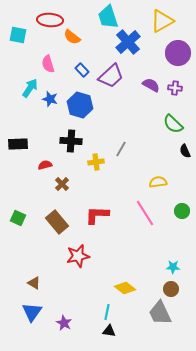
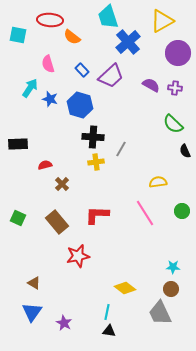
black cross: moved 22 px right, 4 px up
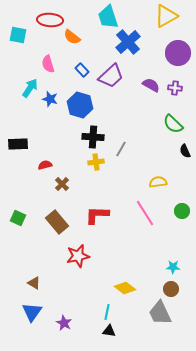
yellow triangle: moved 4 px right, 5 px up
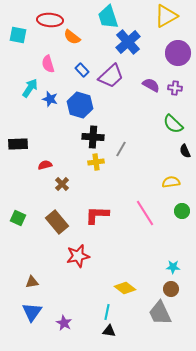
yellow semicircle: moved 13 px right
brown triangle: moved 2 px left, 1 px up; rotated 40 degrees counterclockwise
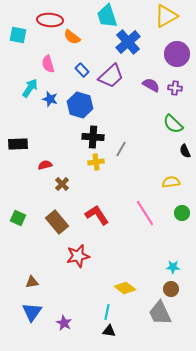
cyan trapezoid: moved 1 px left, 1 px up
purple circle: moved 1 px left, 1 px down
green circle: moved 2 px down
red L-shape: rotated 55 degrees clockwise
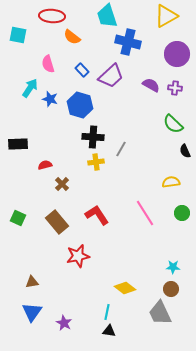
red ellipse: moved 2 px right, 4 px up
blue cross: rotated 35 degrees counterclockwise
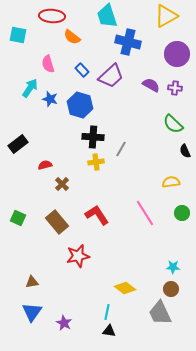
black rectangle: rotated 36 degrees counterclockwise
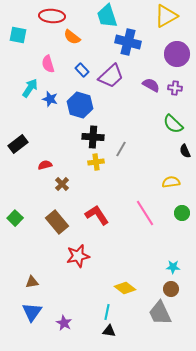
green square: moved 3 px left; rotated 21 degrees clockwise
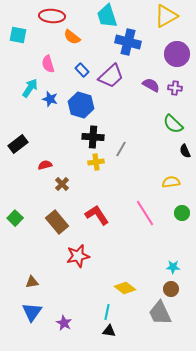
blue hexagon: moved 1 px right
